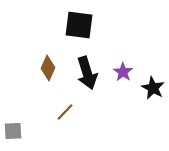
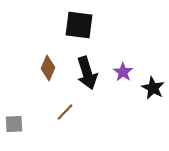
gray square: moved 1 px right, 7 px up
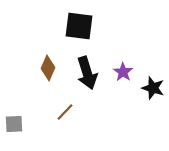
black square: moved 1 px down
black star: rotated 10 degrees counterclockwise
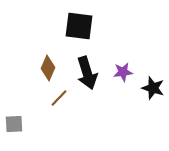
purple star: rotated 30 degrees clockwise
brown line: moved 6 px left, 14 px up
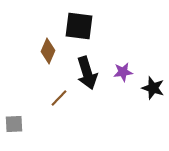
brown diamond: moved 17 px up
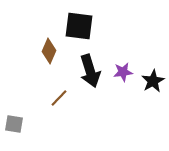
brown diamond: moved 1 px right
black arrow: moved 3 px right, 2 px up
black star: moved 7 px up; rotated 25 degrees clockwise
gray square: rotated 12 degrees clockwise
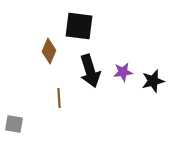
black star: rotated 15 degrees clockwise
brown line: rotated 48 degrees counterclockwise
